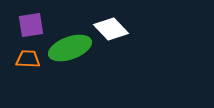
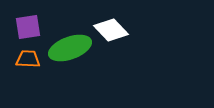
purple square: moved 3 px left, 2 px down
white diamond: moved 1 px down
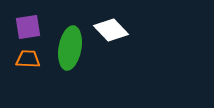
green ellipse: rotated 60 degrees counterclockwise
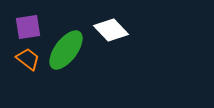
green ellipse: moved 4 px left, 2 px down; rotated 27 degrees clockwise
orange trapezoid: rotated 35 degrees clockwise
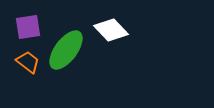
orange trapezoid: moved 3 px down
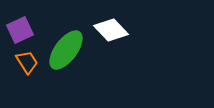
purple square: moved 8 px left, 3 px down; rotated 16 degrees counterclockwise
orange trapezoid: moved 1 px left; rotated 20 degrees clockwise
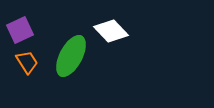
white diamond: moved 1 px down
green ellipse: moved 5 px right, 6 px down; rotated 9 degrees counterclockwise
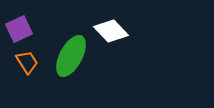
purple square: moved 1 px left, 1 px up
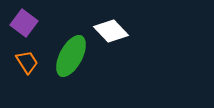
purple square: moved 5 px right, 6 px up; rotated 28 degrees counterclockwise
